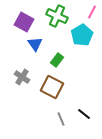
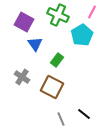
green cross: moved 1 px right, 1 px up
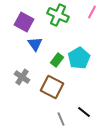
cyan pentagon: moved 3 px left, 23 px down
black line: moved 2 px up
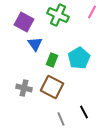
green rectangle: moved 5 px left; rotated 16 degrees counterclockwise
gray cross: moved 2 px right, 11 px down; rotated 21 degrees counterclockwise
black line: rotated 24 degrees clockwise
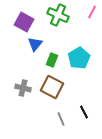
blue triangle: rotated 14 degrees clockwise
gray cross: moved 1 px left
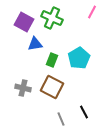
green cross: moved 6 px left, 3 px down
blue triangle: rotated 42 degrees clockwise
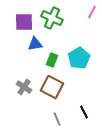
purple square: rotated 30 degrees counterclockwise
gray cross: moved 1 px right, 1 px up; rotated 21 degrees clockwise
gray line: moved 4 px left
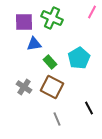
blue triangle: moved 1 px left
green rectangle: moved 2 px left, 2 px down; rotated 64 degrees counterclockwise
black line: moved 5 px right, 4 px up
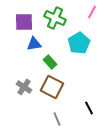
green cross: moved 3 px right
cyan pentagon: moved 15 px up
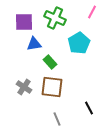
brown square: rotated 20 degrees counterclockwise
